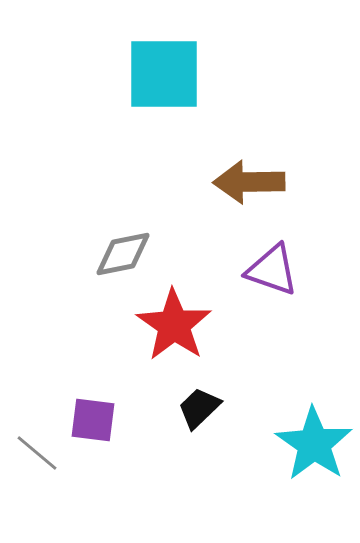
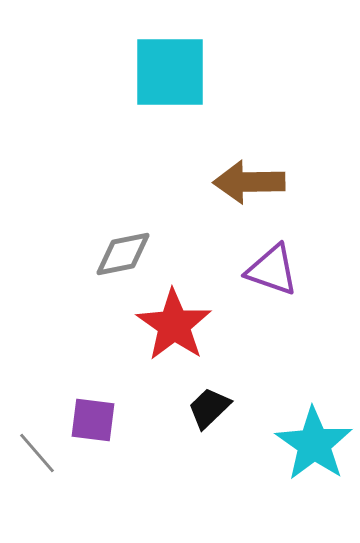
cyan square: moved 6 px right, 2 px up
black trapezoid: moved 10 px right
gray line: rotated 9 degrees clockwise
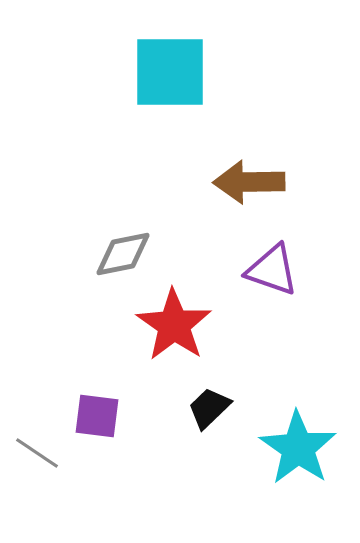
purple square: moved 4 px right, 4 px up
cyan star: moved 16 px left, 4 px down
gray line: rotated 15 degrees counterclockwise
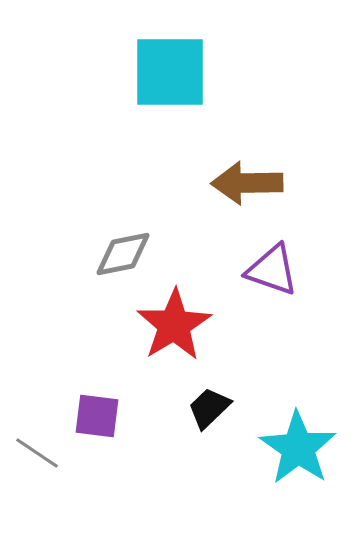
brown arrow: moved 2 px left, 1 px down
red star: rotated 6 degrees clockwise
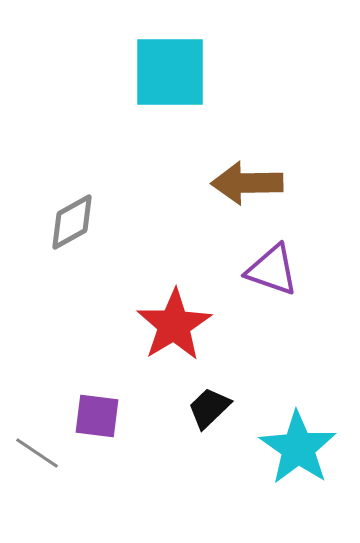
gray diamond: moved 51 px left, 32 px up; rotated 18 degrees counterclockwise
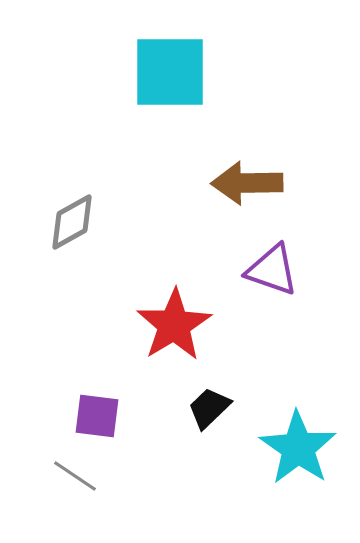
gray line: moved 38 px right, 23 px down
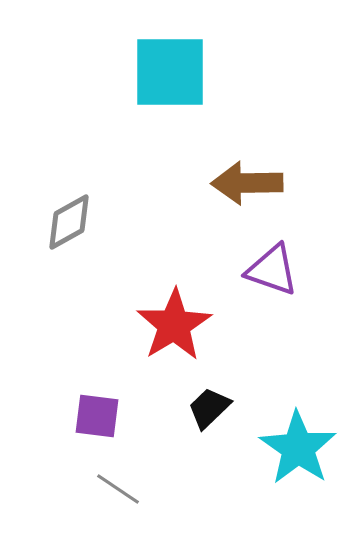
gray diamond: moved 3 px left
gray line: moved 43 px right, 13 px down
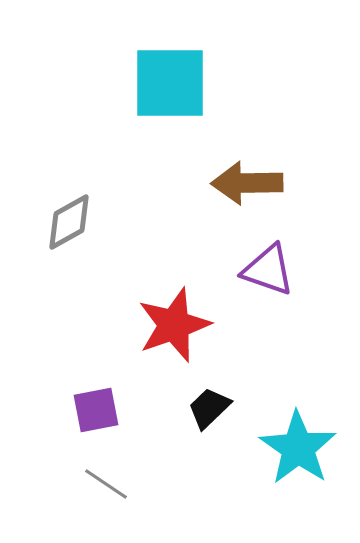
cyan square: moved 11 px down
purple triangle: moved 4 px left
red star: rotated 12 degrees clockwise
purple square: moved 1 px left, 6 px up; rotated 18 degrees counterclockwise
gray line: moved 12 px left, 5 px up
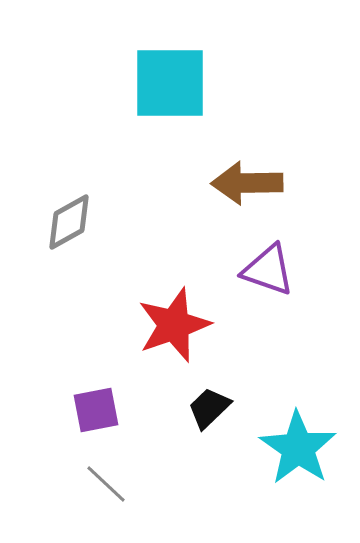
gray line: rotated 9 degrees clockwise
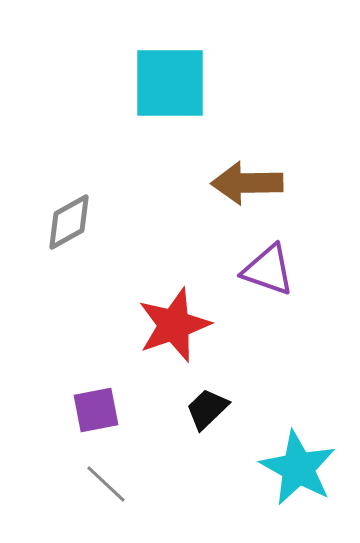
black trapezoid: moved 2 px left, 1 px down
cyan star: moved 20 px down; rotated 6 degrees counterclockwise
